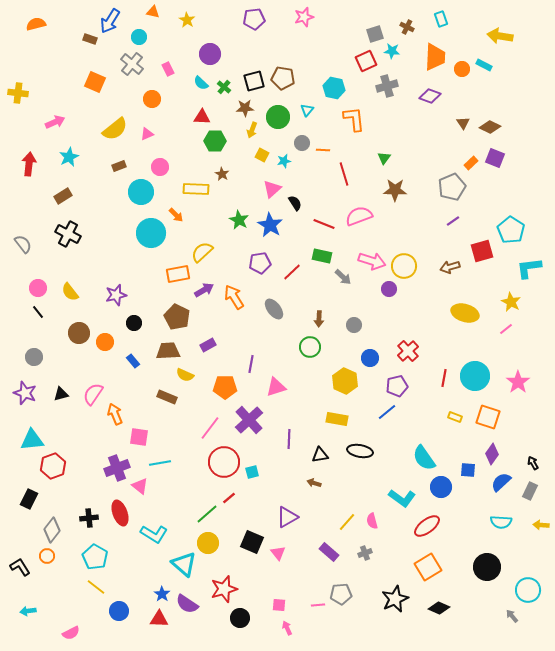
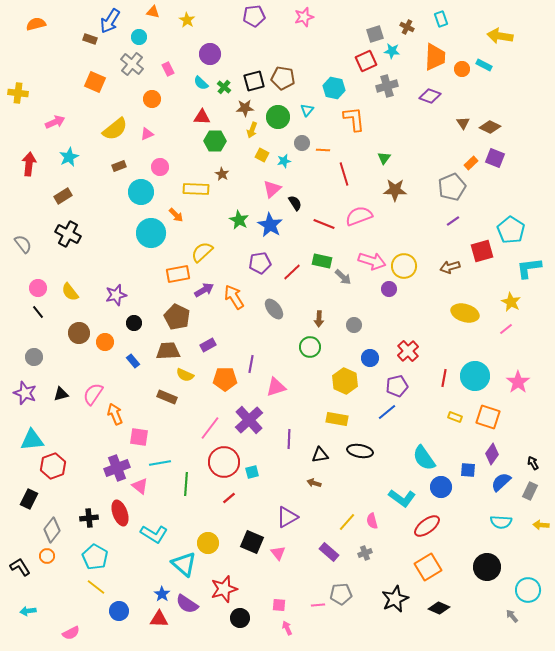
purple pentagon at (254, 19): moved 3 px up
green rectangle at (322, 256): moved 5 px down
orange pentagon at (225, 387): moved 8 px up
green line at (207, 514): moved 21 px left, 30 px up; rotated 45 degrees counterclockwise
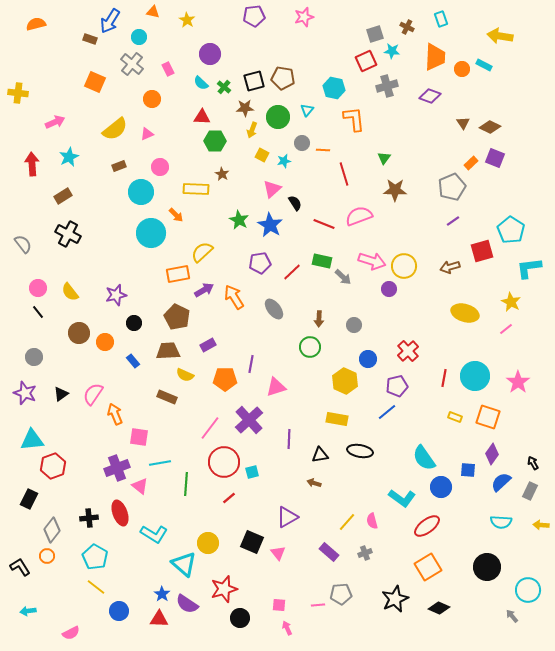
red arrow at (29, 164): moved 3 px right; rotated 10 degrees counterclockwise
blue circle at (370, 358): moved 2 px left, 1 px down
black triangle at (61, 394): rotated 21 degrees counterclockwise
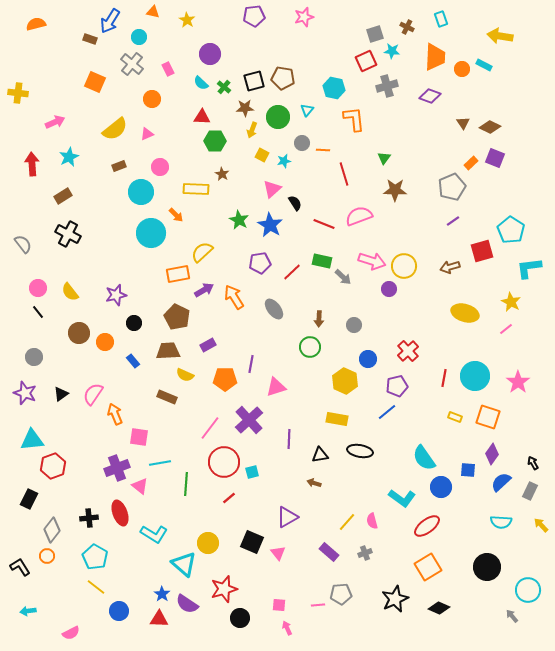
yellow arrow at (541, 525): rotated 42 degrees clockwise
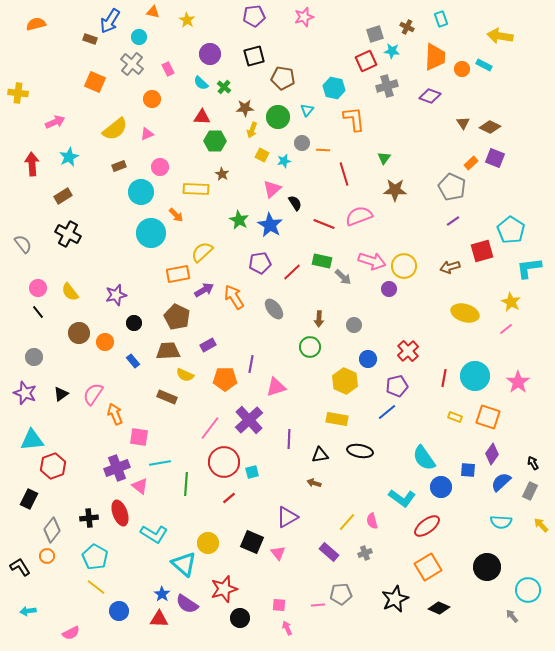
black square at (254, 81): moved 25 px up
gray pentagon at (452, 187): rotated 24 degrees counterclockwise
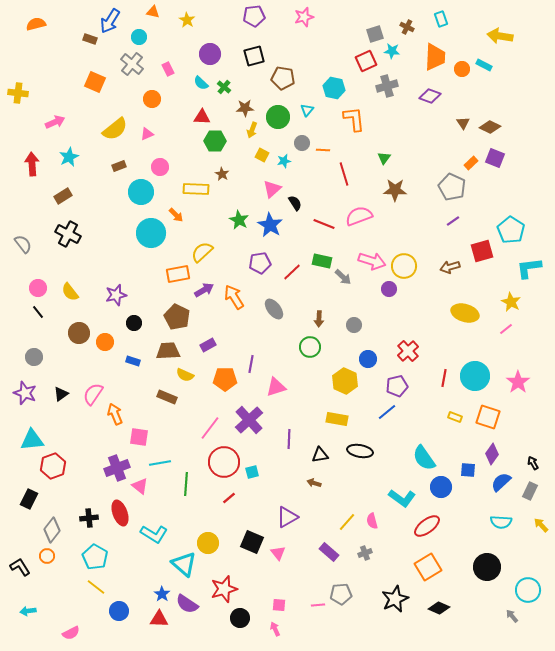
blue rectangle at (133, 361): rotated 32 degrees counterclockwise
pink arrow at (287, 628): moved 12 px left, 1 px down
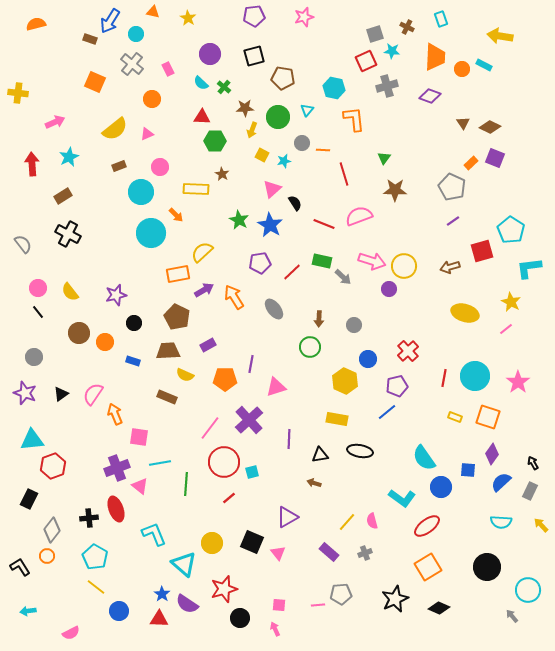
yellow star at (187, 20): moved 1 px right, 2 px up
cyan circle at (139, 37): moved 3 px left, 3 px up
red ellipse at (120, 513): moved 4 px left, 4 px up
cyan L-shape at (154, 534): rotated 144 degrees counterclockwise
yellow circle at (208, 543): moved 4 px right
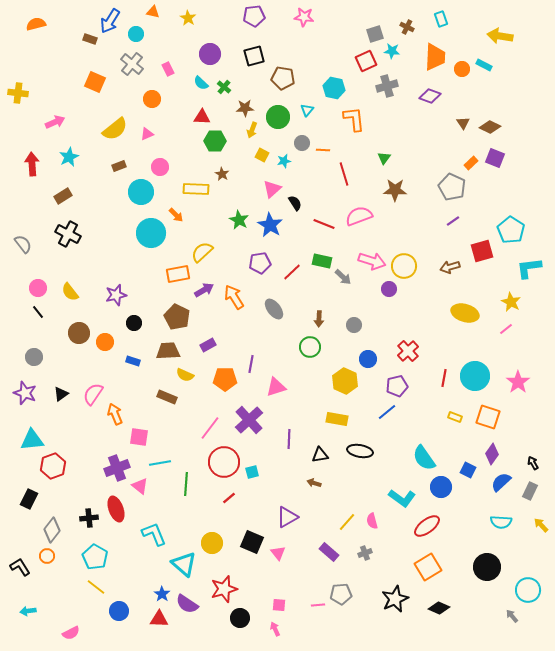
pink star at (304, 17): rotated 24 degrees clockwise
blue square at (468, 470): rotated 21 degrees clockwise
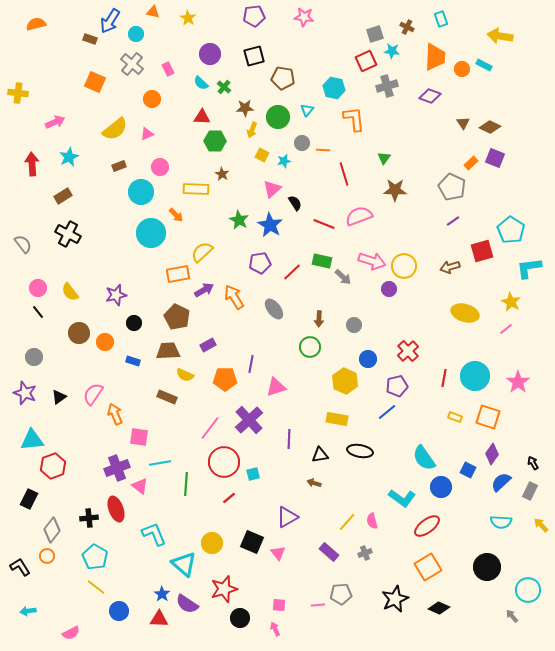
black triangle at (61, 394): moved 2 px left, 3 px down
cyan square at (252, 472): moved 1 px right, 2 px down
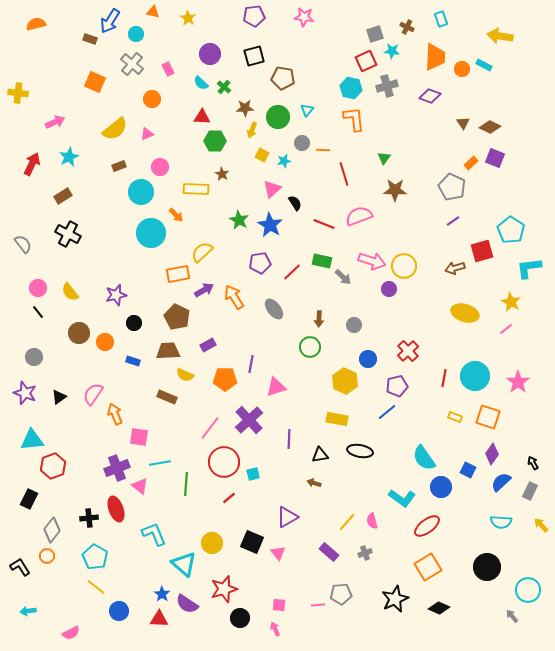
cyan hexagon at (334, 88): moved 17 px right
red arrow at (32, 164): rotated 30 degrees clockwise
brown arrow at (450, 267): moved 5 px right, 1 px down
